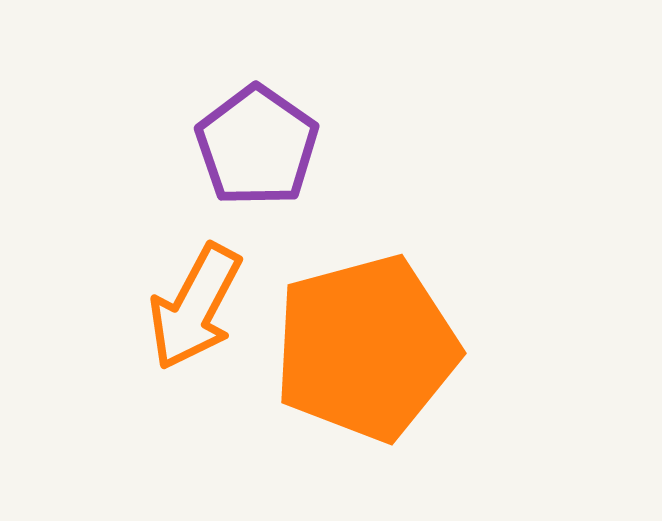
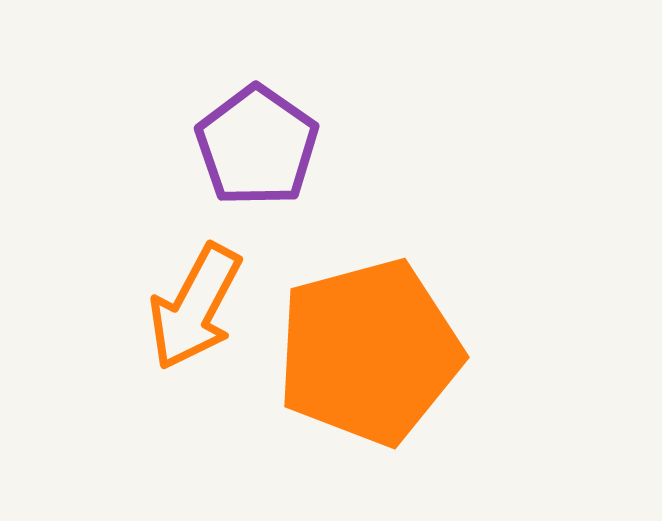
orange pentagon: moved 3 px right, 4 px down
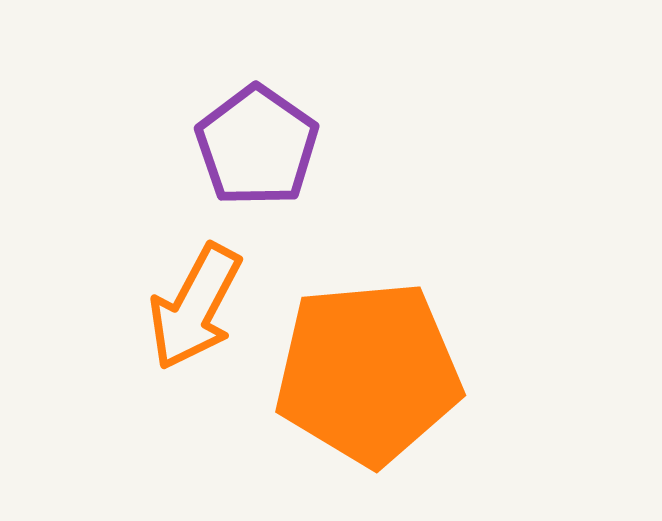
orange pentagon: moved 1 px left, 21 px down; rotated 10 degrees clockwise
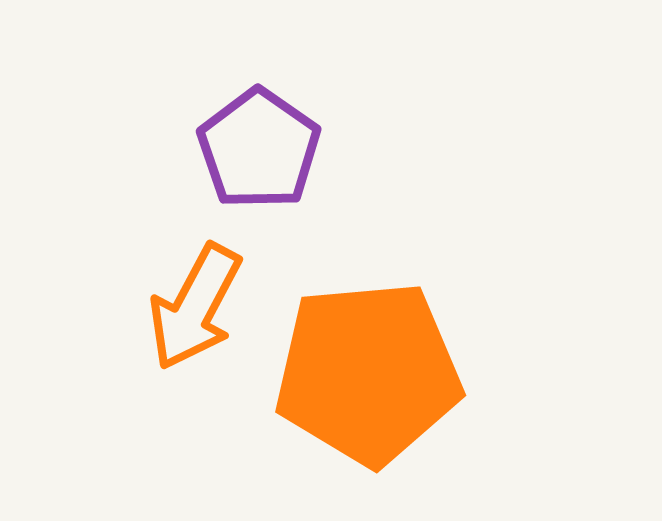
purple pentagon: moved 2 px right, 3 px down
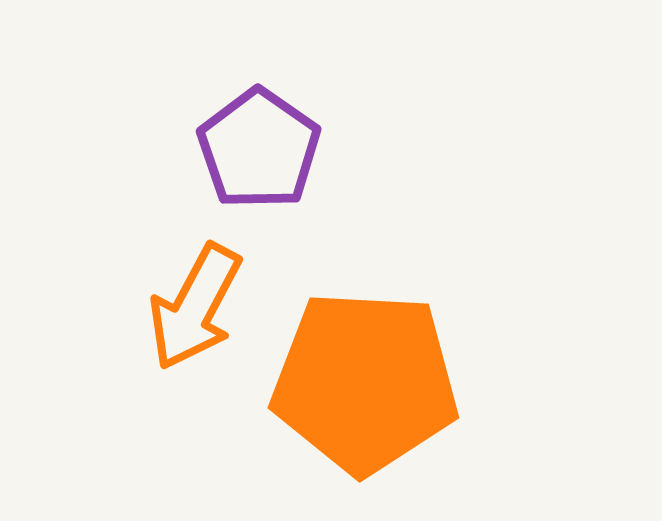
orange pentagon: moved 3 px left, 9 px down; rotated 8 degrees clockwise
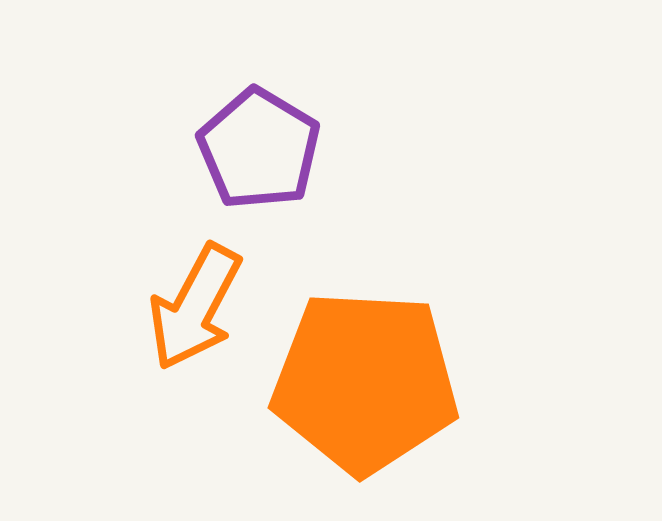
purple pentagon: rotated 4 degrees counterclockwise
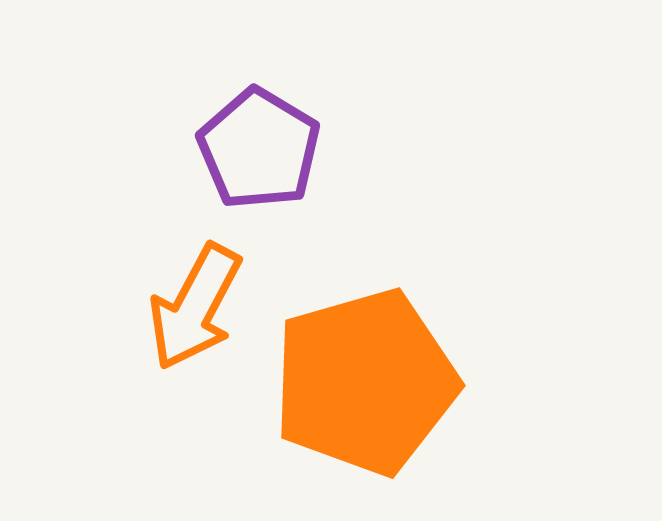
orange pentagon: rotated 19 degrees counterclockwise
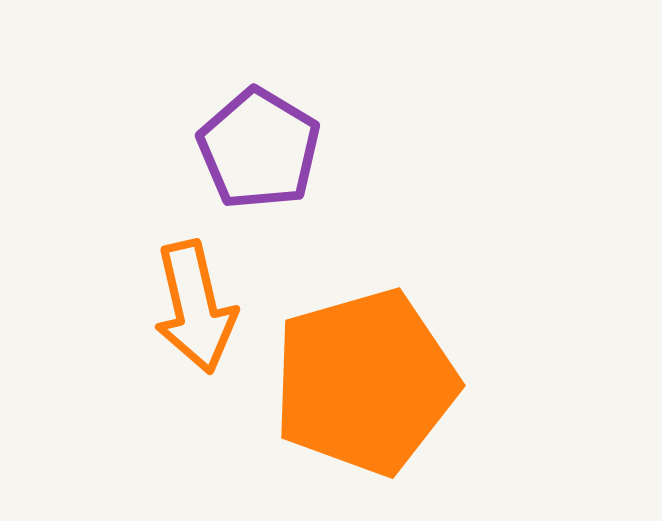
orange arrow: rotated 41 degrees counterclockwise
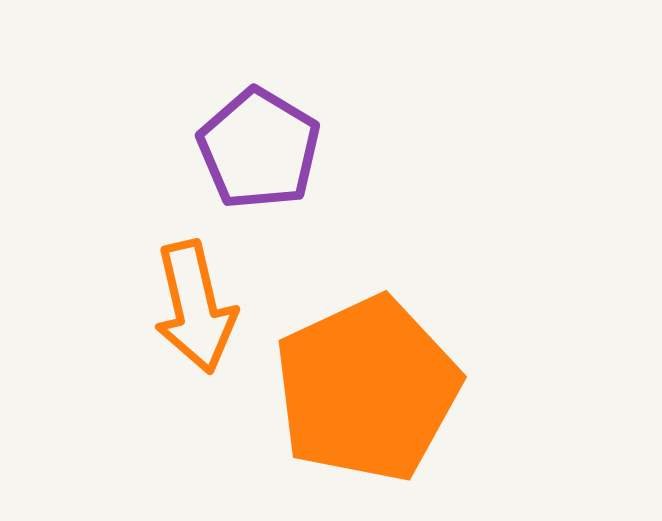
orange pentagon: moved 2 px right, 7 px down; rotated 9 degrees counterclockwise
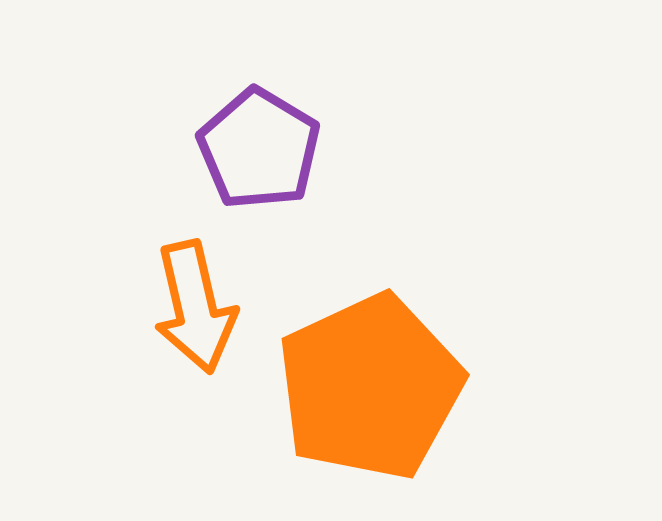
orange pentagon: moved 3 px right, 2 px up
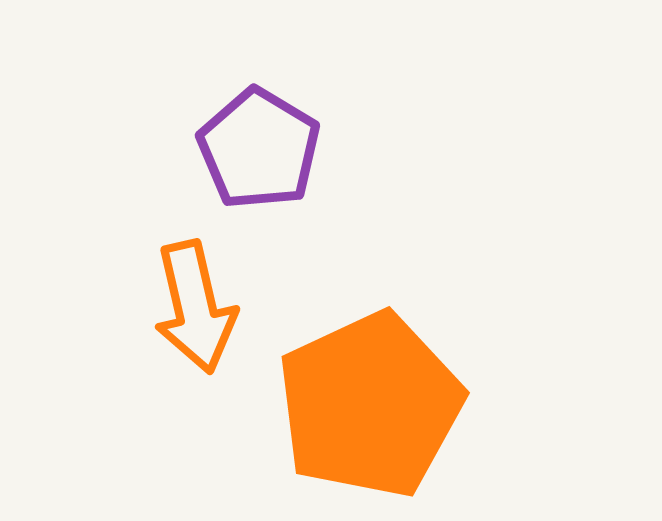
orange pentagon: moved 18 px down
